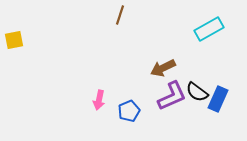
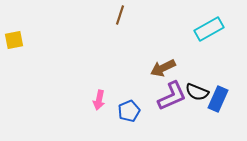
black semicircle: rotated 15 degrees counterclockwise
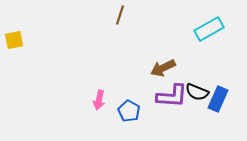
purple L-shape: rotated 28 degrees clockwise
blue pentagon: rotated 20 degrees counterclockwise
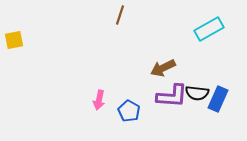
black semicircle: moved 1 px down; rotated 15 degrees counterclockwise
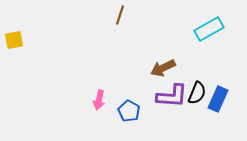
black semicircle: rotated 75 degrees counterclockwise
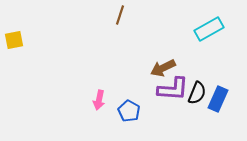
purple L-shape: moved 1 px right, 7 px up
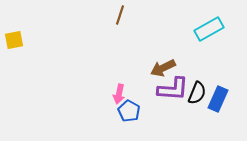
pink arrow: moved 20 px right, 6 px up
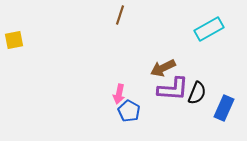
blue rectangle: moved 6 px right, 9 px down
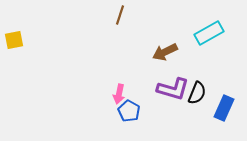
cyan rectangle: moved 4 px down
brown arrow: moved 2 px right, 16 px up
purple L-shape: rotated 12 degrees clockwise
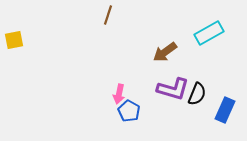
brown line: moved 12 px left
brown arrow: rotated 10 degrees counterclockwise
black semicircle: moved 1 px down
blue rectangle: moved 1 px right, 2 px down
